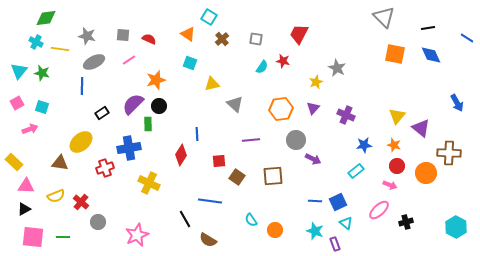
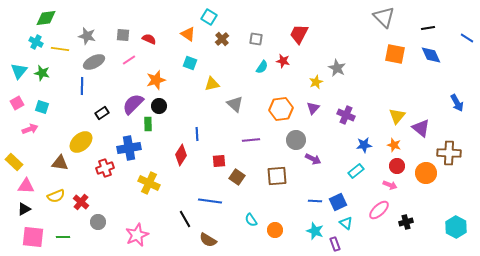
brown square at (273, 176): moved 4 px right
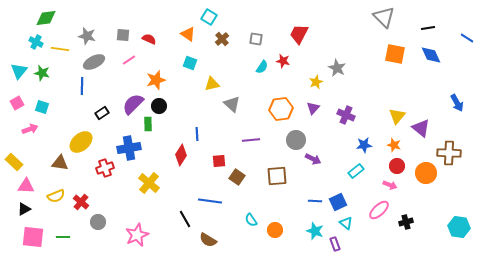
gray triangle at (235, 104): moved 3 px left
yellow cross at (149, 183): rotated 15 degrees clockwise
cyan hexagon at (456, 227): moved 3 px right; rotated 20 degrees counterclockwise
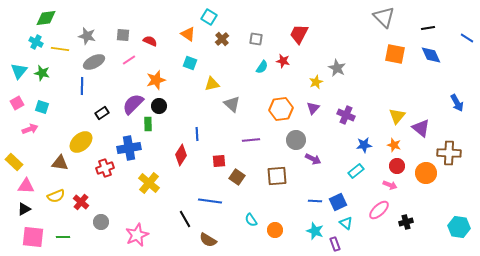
red semicircle at (149, 39): moved 1 px right, 2 px down
gray circle at (98, 222): moved 3 px right
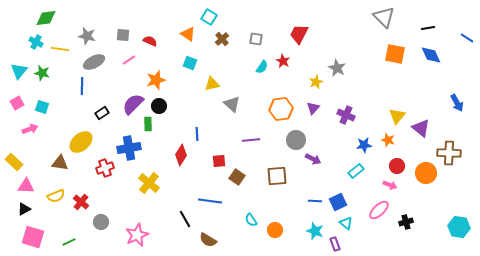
red star at (283, 61): rotated 16 degrees clockwise
orange star at (394, 145): moved 6 px left, 5 px up
pink square at (33, 237): rotated 10 degrees clockwise
green line at (63, 237): moved 6 px right, 5 px down; rotated 24 degrees counterclockwise
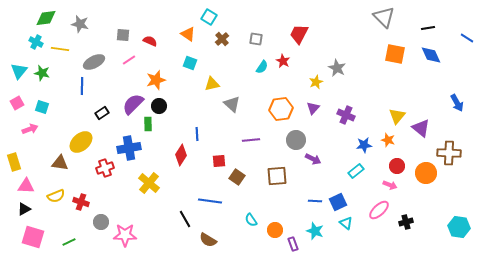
gray star at (87, 36): moved 7 px left, 12 px up
yellow rectangle at (14, 162): rotated 30 degrees clockwise
red cross at (81, 202): rotated 21 degrees counterclockwise
pink star at (137, 235): moved 12 px left; rotated 25 degrees clockwise
purple rectangle at (335, 244): moved 42 px left
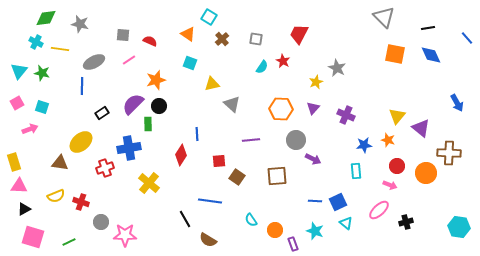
blue line at (467, 38): rotated 16 degrees clockwise
orange hexagon at (281, 109): rotated 10 degrees clockwise
cyan rectangle at (356, 171): rotated 56 degrees counterclockwise
pink triangle at (26, 186): moved 7 px left
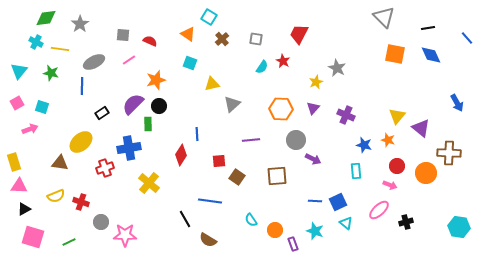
gray star at (80, 24): rotated 24 degrees clockwise
green star at (42, 73): moved 9 px right
gray triangle at (232, 104): rotated 36 degrees clockwise
blue star at (364, 145): rotated 21 degrees clockwise
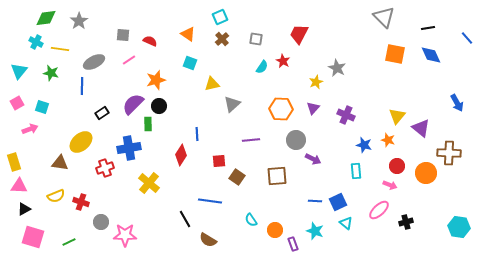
cyan square at (209, 17): moved 11 px right; rotated 35 degrees clockwise
gray star at (80, 24): moved 1 px left, 3 px up
